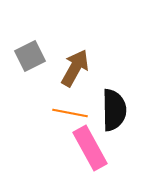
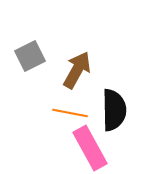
brown arrow: moved 2 px right, 2 px down
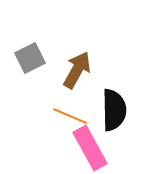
gray square: moved 2 px down
orange line: moved 3 px down; rotated 12 degrees clockwise
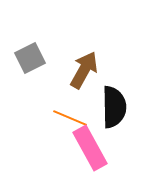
brown arrow: moved 7 px right
black semicircle: moved 3 px up
orange line: moved 2 px down
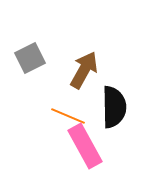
orange line: moved 2 px left, 2 px up
pink rectangle: moved 5 px left, 2 px up
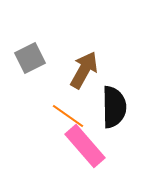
orange line: rotated 12 degrees clockwise
pink rectangle: rotated 12 degrees counterclockwise
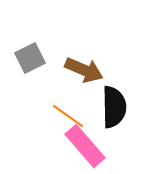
brown arrow: rotated 84 degrees clockwise
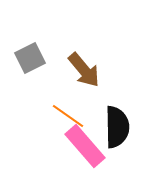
brown arrow: rotated 27 degrees clockwise
black semicircle: moved 3 px right, 20 px down
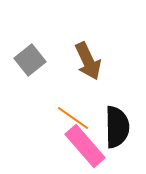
gray square: moved 2 px down; rotated 12 degrees counterclockwise
brown arrow: moved 4 px right, 9 px up; rotated 15 degrees clockwise
orange line: moved 5 px right, 2 px down
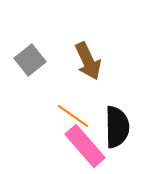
orange line: moved 2 px up
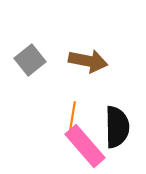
brown arrow: rotated 54 degrees counterclockwise
orange line: moved 1 px left, 3 px down; rotated 64 degrees clockwise
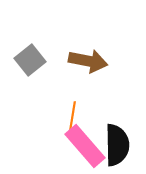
black semicircle: moved 18 px down
